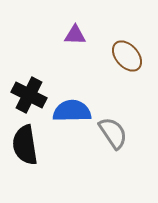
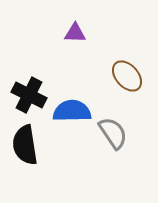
purple triangle: moved 2 px up
brown ellipse: moved 20 px down
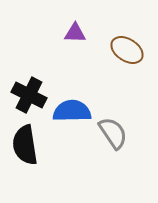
brown ellipse: moved 26 px up; rotated 16 degrees counterclockwise
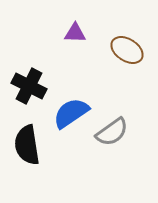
black cross: moved 9 px up
blue semicircle: moved 1 px left, 2 px down; rotated 33 degrees counterclockwise
gray semicircle: moved 1 px left, 1 px up; rotated 88 degrees clockwise
black semicircle: moved 2 px right
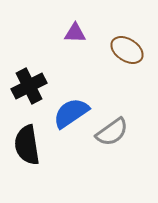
black cross: rotated 36 degrees clockwise
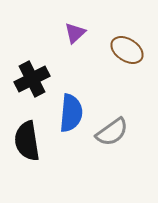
purple triangle: rotated 45 degrees counterclockwise
black cross: moved 3 px right, 7 px up
blue semicircle: rotated 129 degrees clockwise
black semicircle: moved 4 px up
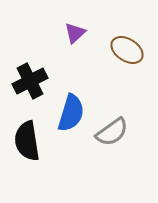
black cross: moved 2 px left, 2 px down
blue semicircle: rotated 12 degrees clockwise
